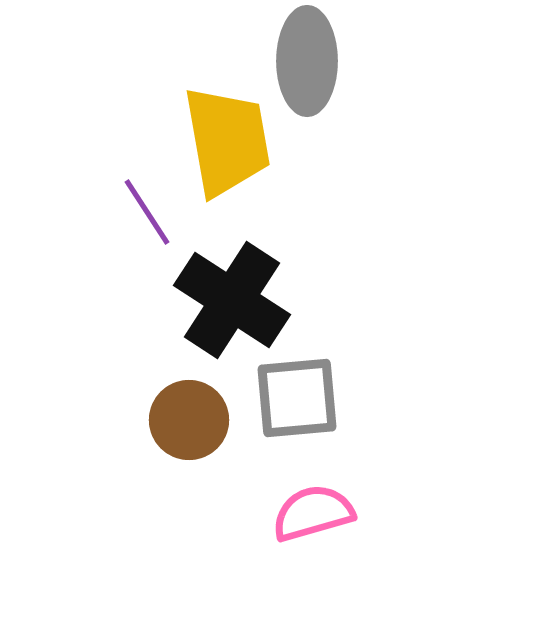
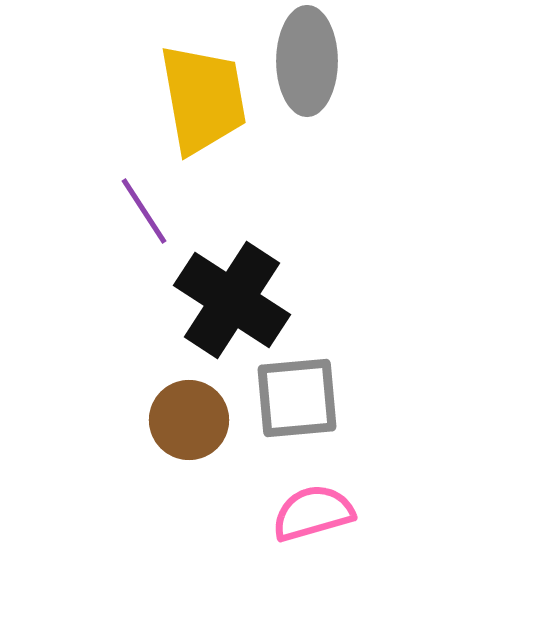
yellow trapezoid: moved 24 px left, 42 px up
purple line: moved 3 px left, 1 px up
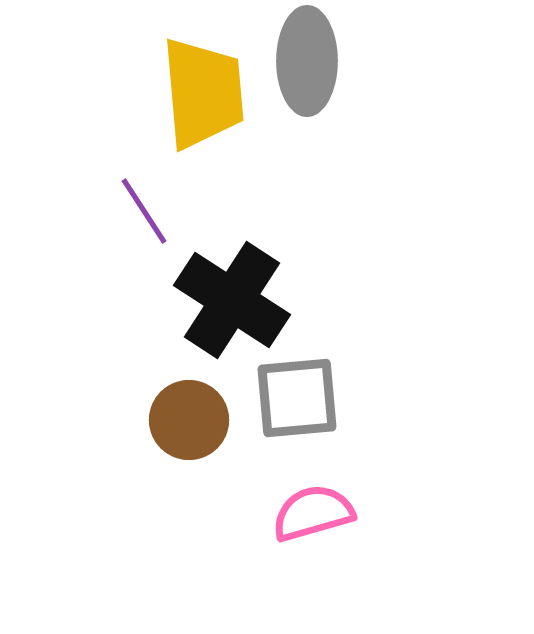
yellow trapezoid: moved 6 px up; rotated 5 degrees clockwise
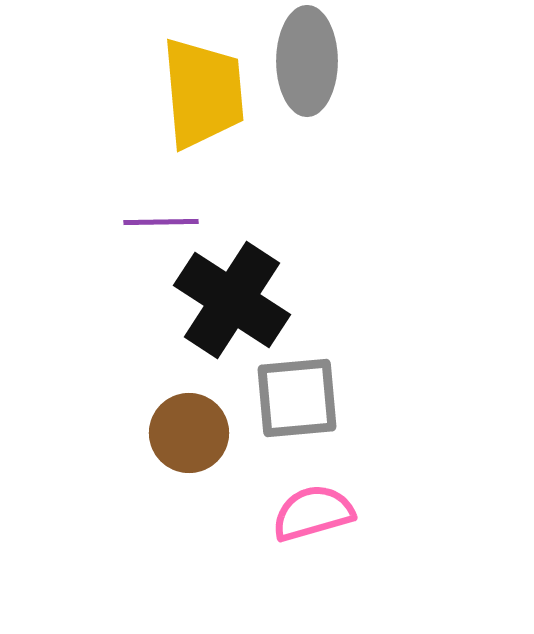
purple line: moved 17 px right, 11 px down; rotated 58 degrees counterclockwise
brown circle: moved 13 px down
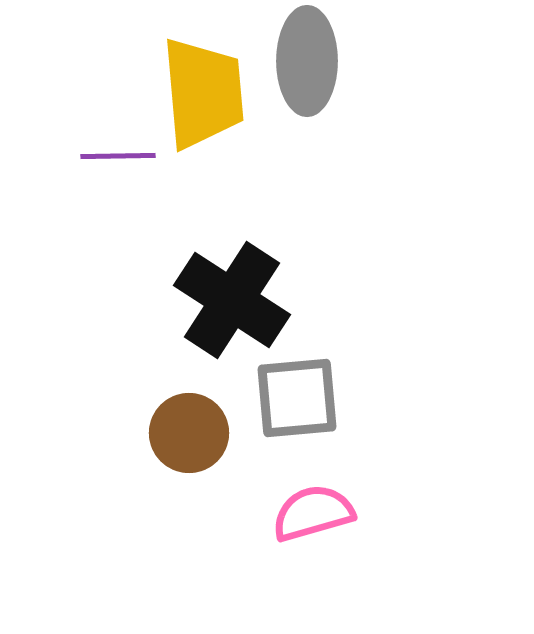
purple line: moved 43 px left, 66 px up
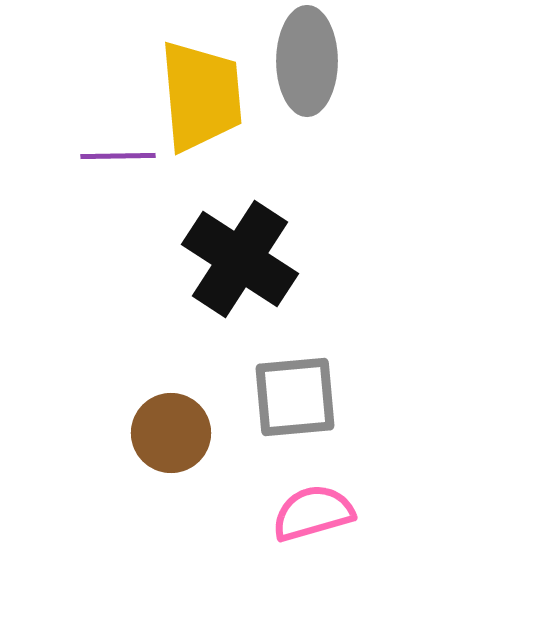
yellow trapezoid: moved 2 px left, 3 px down
black cross: moved 8 px right, 41 px up
gray square: moved 2 px left, 1 px up
brown circle: moved 18 px left
